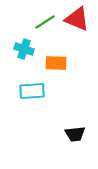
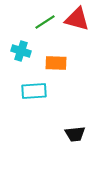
red triangle: rotated 8 degrees counterclockwise
cyan cross: moved 3 px left, 2 px down
cyan rectangle: moved 2 px right
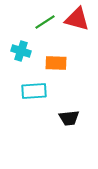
black trapezoid: moved 6 px left, 16 px up
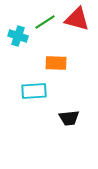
cyan cross: moved 3 px left, 15 px up
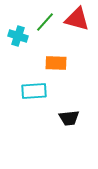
green line: rotated 15 degrees counterclockwise
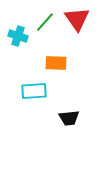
red triangle: rotated 40 degrees clockwise
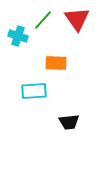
green line: moved 2 px left, 2 px up
black trapezoid: moved 4 px down
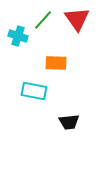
cyan rectangle: rotated 15 degrees clockwise
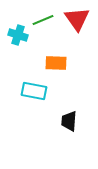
green line: rotated 25 degrees clockwise
cyan cross: moved 1 px up
black trapezoid: moved 1 px up; rotated 100 degrees clockwise
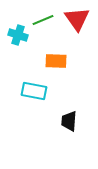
orange rectangle: moved 2 px up
